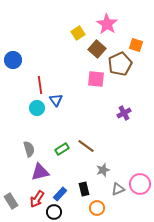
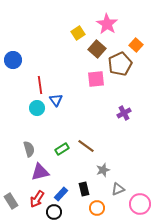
orange square: rotated 24 degrees clockwise
pink square: rotated 12 degrees counterclockwise
pink circle: moved 20 px down
blue rectangle: moved 1 px right
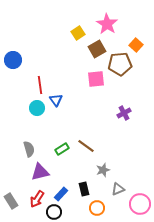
brown square: rotated 18 degrees clockwise
brown pentagon: rotated 20 degrees clockwise
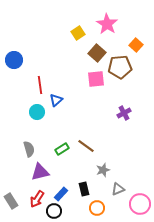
brown square: moved 4 px down; rotated 18 degrees counterclockwise
blue circle: moved 1 px right
brown pentagon: moved 3 px down
blue triangle: rotated 24 degrees clockwise
cyan circle: moved 4 px down
black circle: moved 1 px up
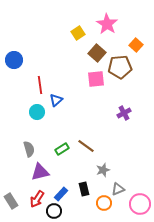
orange circle: moved 7 px right, 5 px up
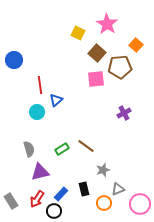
yellow square: rotated 32 degrees counterclockwise
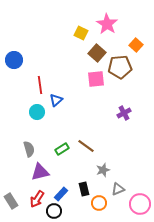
yellow square: moved 3 px right
orange circle: moved 5 px left
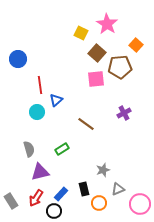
blue circle: moved 4 px right, 1 px up
brown line: moved 22 px up
red arrow: moved 1 px left, 1 px up
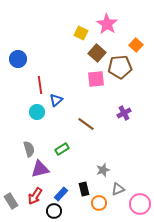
purple triangle: moved 3 px up
red arrow: moved 1 px left, 2 px up
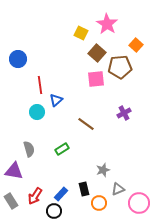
purple triangle: moved 26 px left, 2 px down; rotated 24 degrees clockwise
pink circle: moved 1 px left, 1 px up
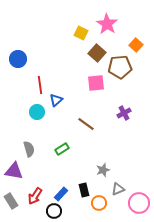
pink square: moved 4 px down
black rectangle: moved 1 px down
